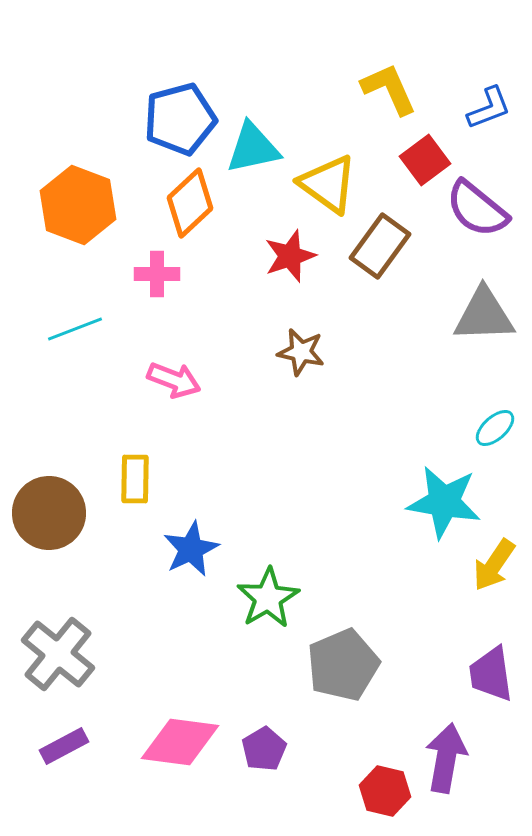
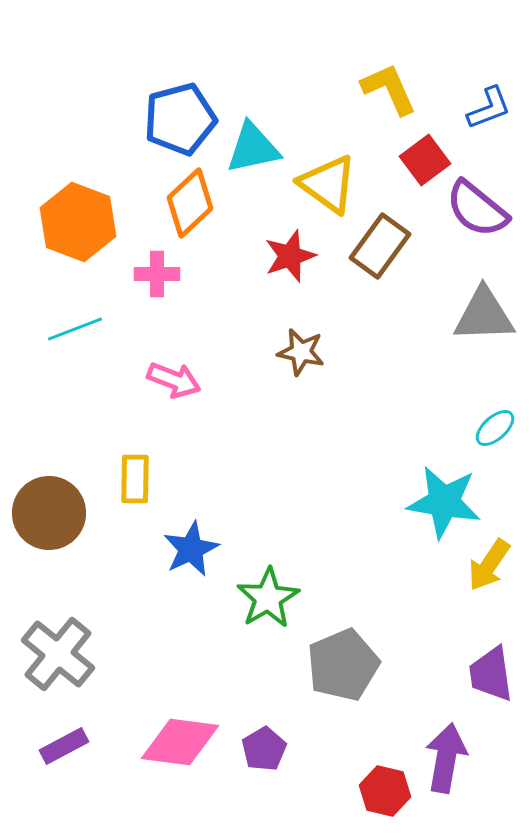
orange hexagon: moved 17 px down
yellow arrow: moved 5 px left
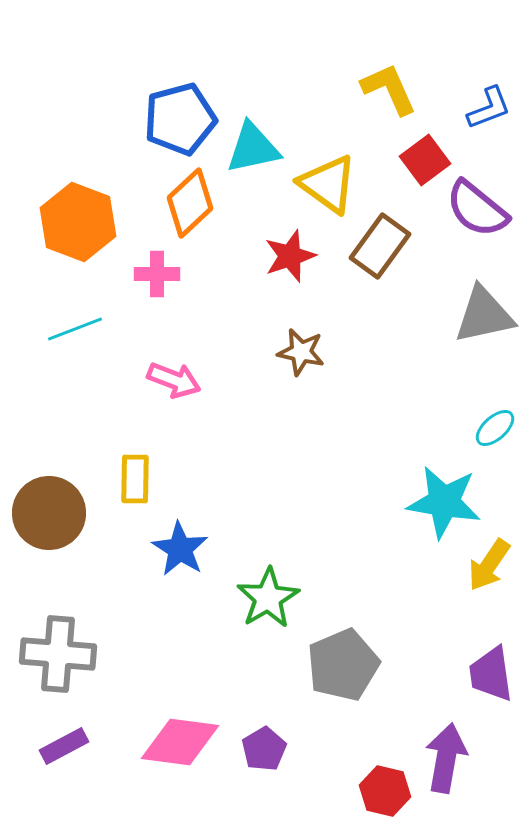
gray triangle: rotated 10 degrees counterclockwise
blue star: moved 11 px left; rotated 14 degrees counterclockwise
gray cross: rotated 34 degrees counterclockwise
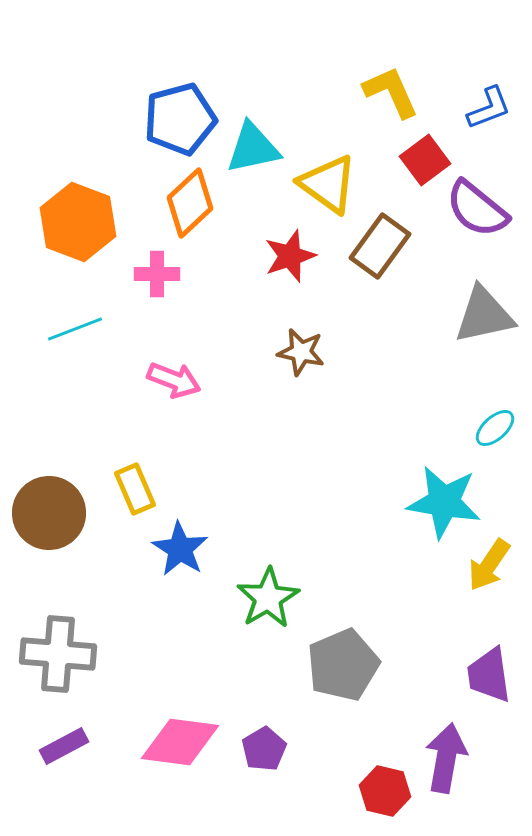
yellow L-shape: moved 2 px right, 3 px down
yellow rectangle: moved 10 px down; rotated 24 degrees counterclockwise
purple trapezoid: moved 2 px left, 1 px down
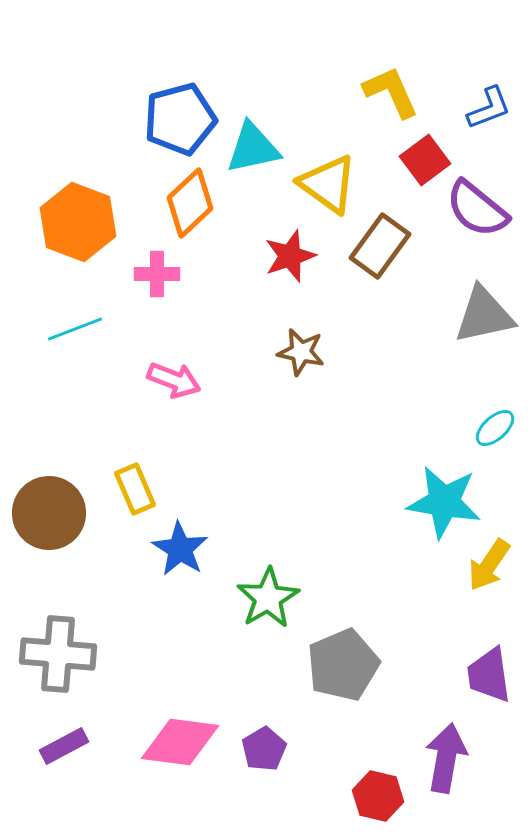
red hexagon: moved 7 px left, 5 px down
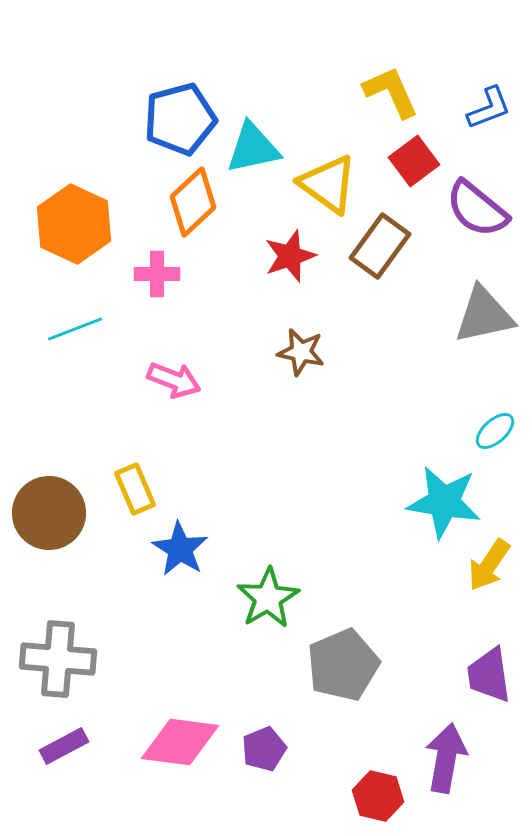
red square: moved 11 px left, 1 px down
orange diamond: moved 3 px right, 1 px up
orange hexagon: moved 4 px left, 2 px down; rotated 4 degrees clockwise
cyan ellipse: moved 3 px down
gray cross: moved 5 px down
purple pentagon: rotated 9 degrees clockwise
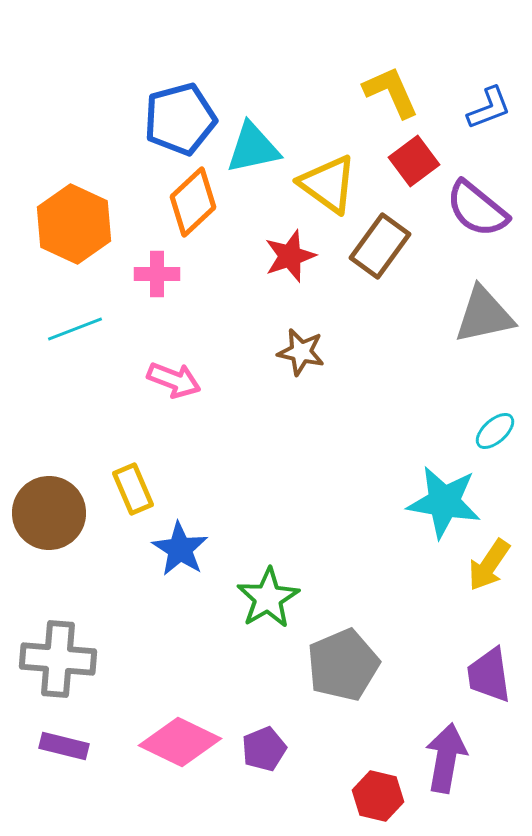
yellow rectangle: moved 2 px left
pink diamond: rotated 18 degrees clockwise
purple rectangle: rotated 42 degrees clockwise
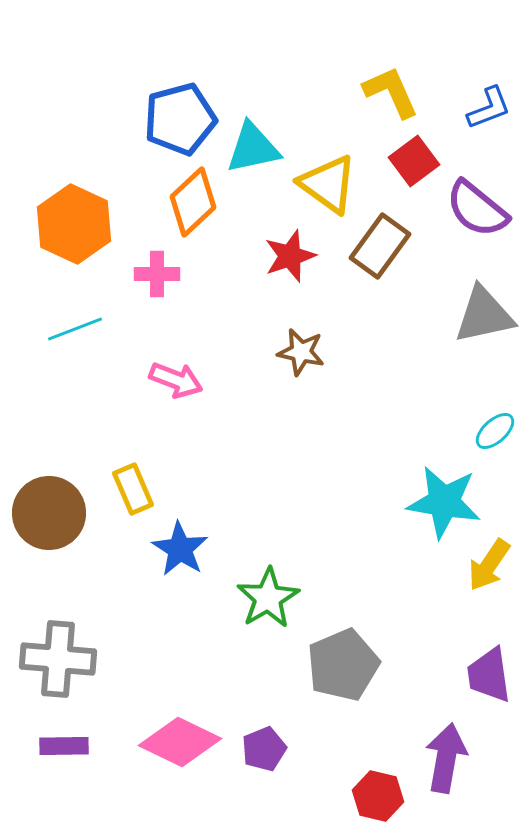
pink arrow: moved 2 px right
purple rectangle: rotated 15 degrees counterclockwise
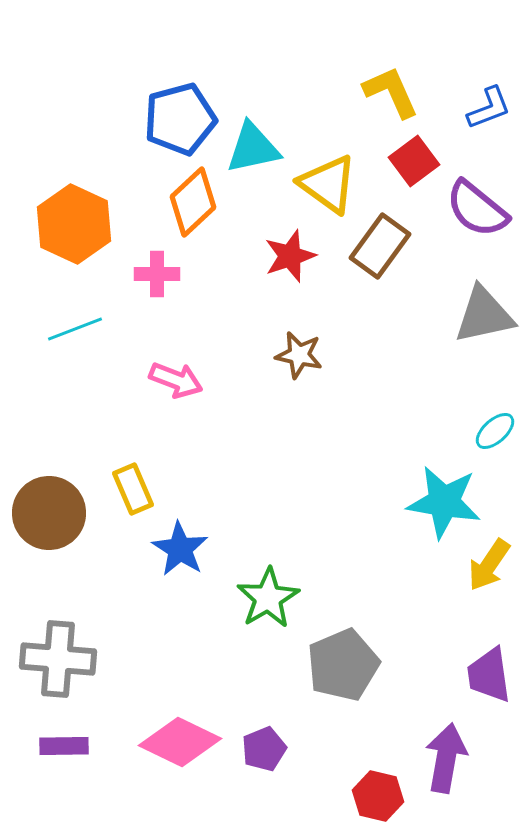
brown star: moved 2 px left, 3 px down
